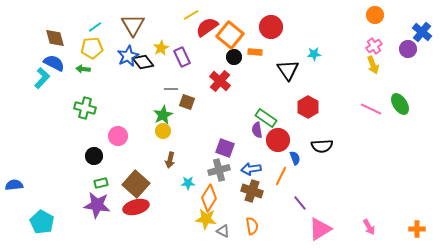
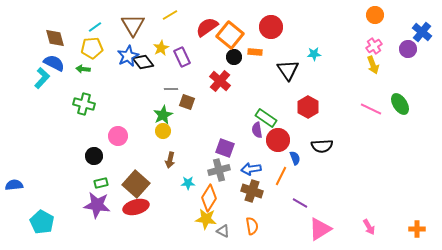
yellow line at (191, 15): moved 21 px left
green cross at (85, 108): moved 1 px left, 4 px up
purple line at (300, 203): rotated 21 degrees counterclockwise
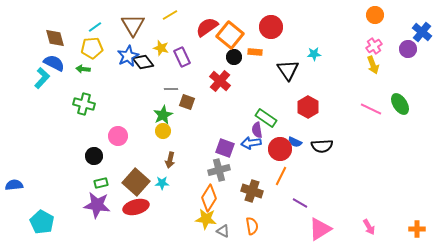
yellow star at (161, 48): rotated 28 degrees counterclockwise
red circle at (278, 140): moved 2 px right, 9 px down
blue semicircle at (295, 158): moved 16 px up; rotated 136 degrees clockwise
blue arrow at (251, 169): moved 26 px up
cyan star at (188, 183): moved 26 px left
brown square at (136, 184): moved 2 px up
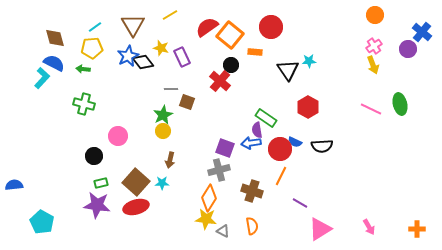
cyan star at (314, 54): moved 5 px left, 7 px down
black circle at (234, 57): moved 3 px left, 8 px down
green ellipse at (400, 104): rotated 20 degrees clockwise
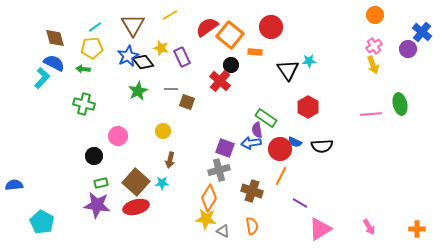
pink line at (371, 109): moved 5 px down; rotated 30 degrees counterclockwise
green star at (163, 115): moved 25 px left, 24 px up
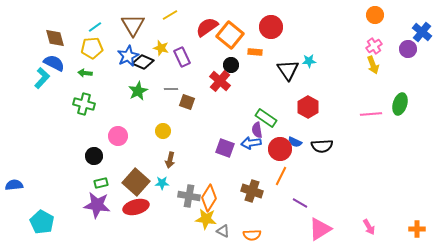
black diamond at (143, 62): rotated 30 degrees counterclockwise
green arrow at (83, 69): moved 2 px right, 4 px down
green ellipse at (400, 104): rotated 30 degrees clockwise
gray cross at (219, 170): moved 30 px left, 26 px down; rotated 25 degrees clockwise
orange semicircle at (252, 226): moved 9 px down; rotated 96 degrees clockwise
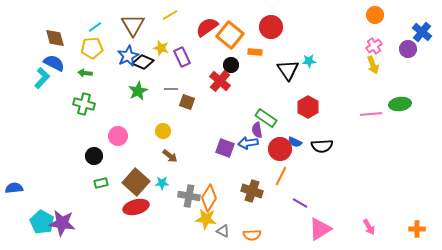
green ellipse at (400, 104): rotated 65 degrees clockwise
blue arrow at (251, 143): moved 3 px left
brown arrow at (170, 160): moved 4 px up; rotated 63 degrees counterclockwise
blue semicircle at (14, 185): moved 3 px down
purple star at (97, 205): moved 35 px left, 18 px down
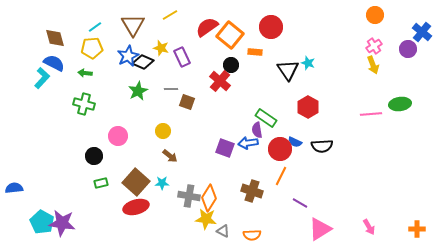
cyan star at (309, 61): moved 1 px left, 2 px down; rotated 24 degrees clockwise
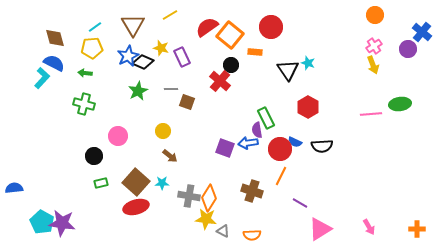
green rectangle at (266, 118): rotated 30 degrees clockwise
